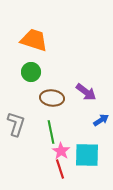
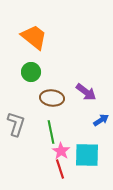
orange trapezoid: moved 3 px up; rotated 20 degrees clockwise
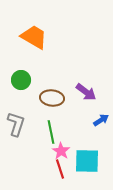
orange trapezoid: rotated 8 degrees counterclockwise
green circle: moved 10 px left, 8 px down
cyan square: moved 6 px down
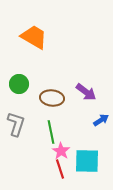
green circle: moved 2 px left, 4 px down
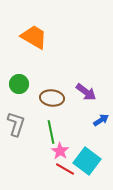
pink star: moved 1 px left
cyan square: rotated 36 degrees clockwise
red line: moved 5 px right; rotated 42 degrees counterclockwise
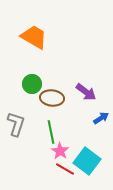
green circle: moved 13 px right
blue arrow: moved 2 px up
